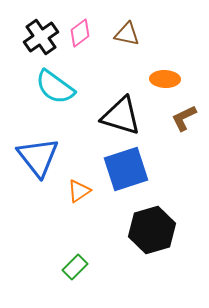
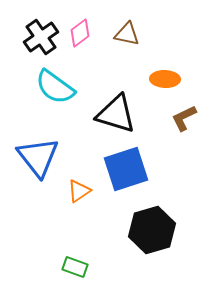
black triangle: moved 5 px left, 2 px up
green rectangle: rotated 65 degrees clockwise
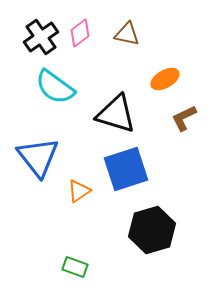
orange ellipse: rotated 32 degrees counterclockwise
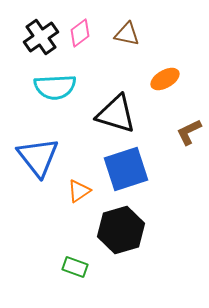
cyan semicircle: rotated 39 degrees counterclockwise
brown L-shape: moved 5 px right, 14 px down
black hexagon: moved 31 px left
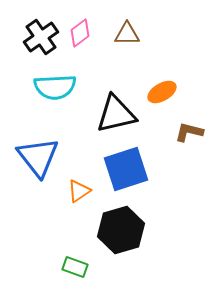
brown triangle: rotated 12 degrees counterclockwise
orange ellipse: moved 3 px left, 13 px down
black triangle: rotated 30 degrees counterclockwise
brown L-shape: rotated 40 degrees clockwise
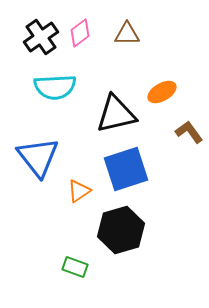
brown L-shape: rotated 40 degrees clockwise
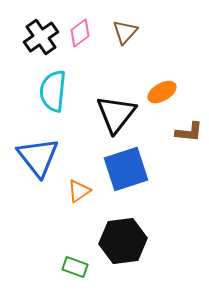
brown triangle: moved 2 px left, 2 px up; rotated 48 degrees counterclockwise
cyan semicircle: moved 2 px left, 4 px down; rotated 99 degrees clockwise
black triangle: rotated 39 degrees counterclockwise
brown L-shape: rotated 132 degrees clockwise
black hexagon: moved 2 px right, 11 px down; rotated 9 degrees clockwise
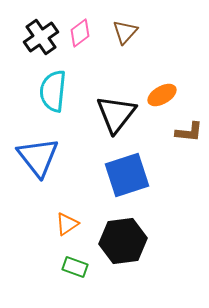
orange ellipse: moved 3 px down
blue square: moved 1 px right, 6 px down
orange triangle: moved 12 px left, 33 px down
